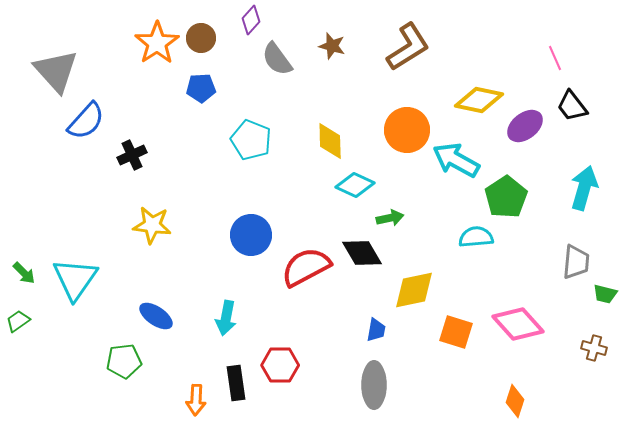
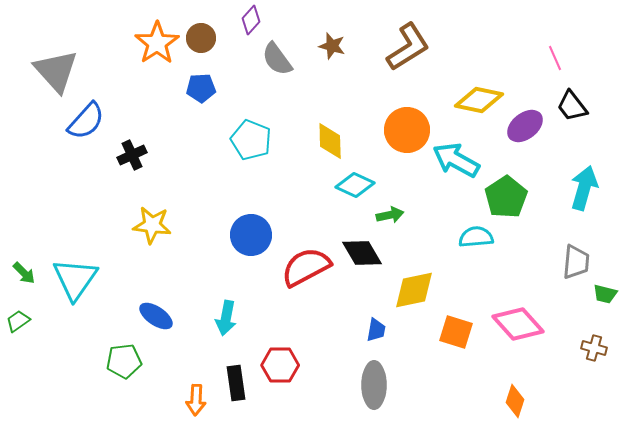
green arrow at (390, 218): moved 3 px up
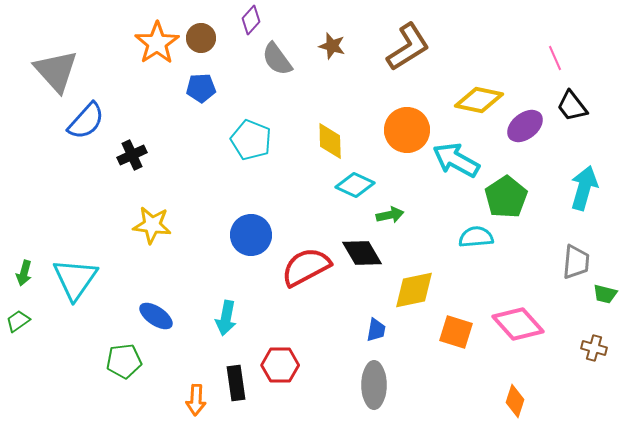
green arrow at (24, 273): rotated 60 degrees clockwise
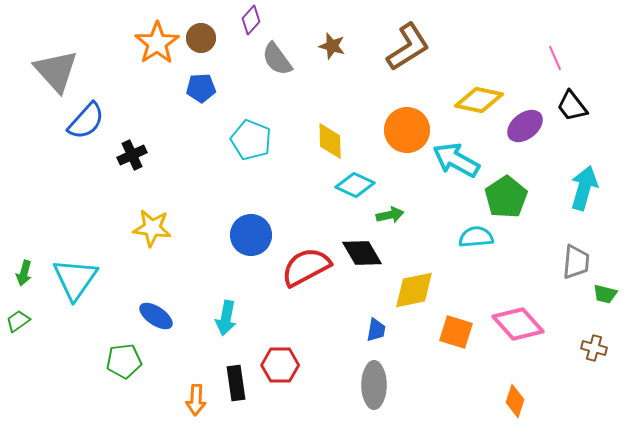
yellow star at (152, 225): moved 3 px down
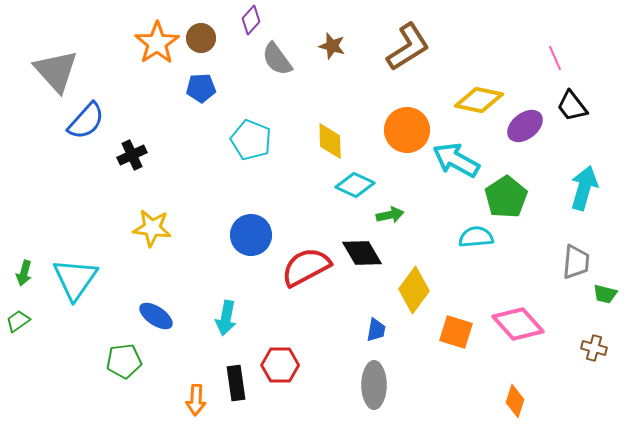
yellow diamond at (414, 290): rotated 42 degrees counterclockwise
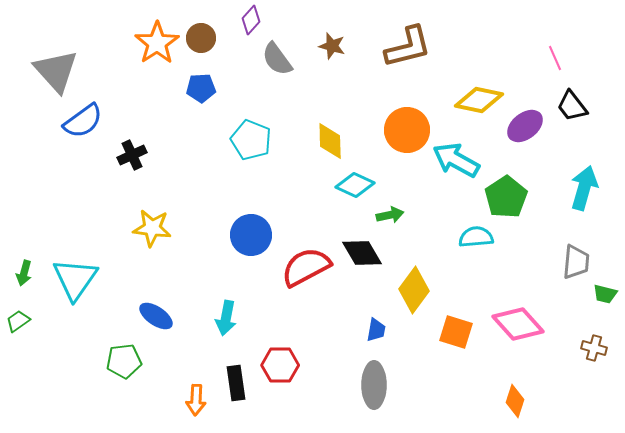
brown L-shape at (408, 47): rotated 18 degrees clockwise
blue semicircle at (86, 121): moved 3 px left; rotated 12 degrees clockwise
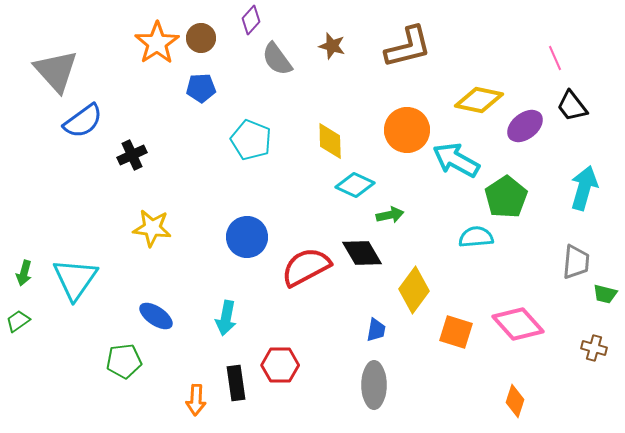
blue circle at (251, 235): moved 4 px left, 2 px down
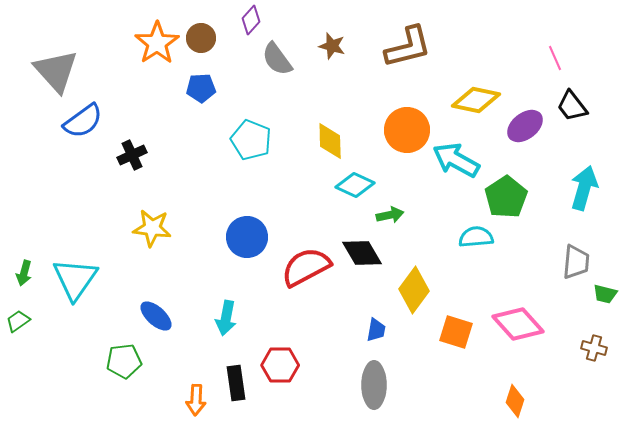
yellow diamond at (479, 100): moved 3 px left
blue ellipse at (156, 316): rotated 8 degrees clockwise
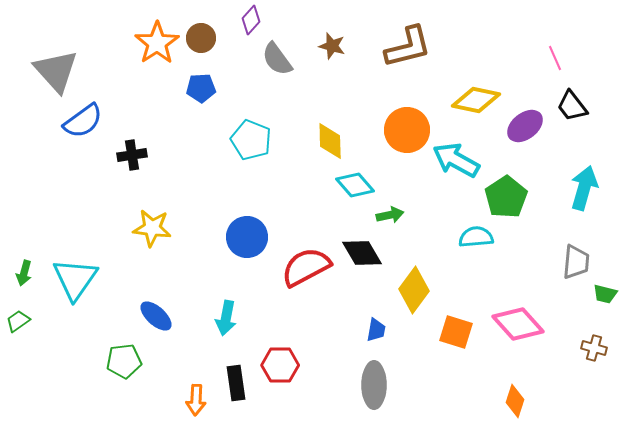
black cross at (132, 155): rotated 16 degrees clockwise
cyan diamond at (355, 185): rotated 24 degrees clockwise
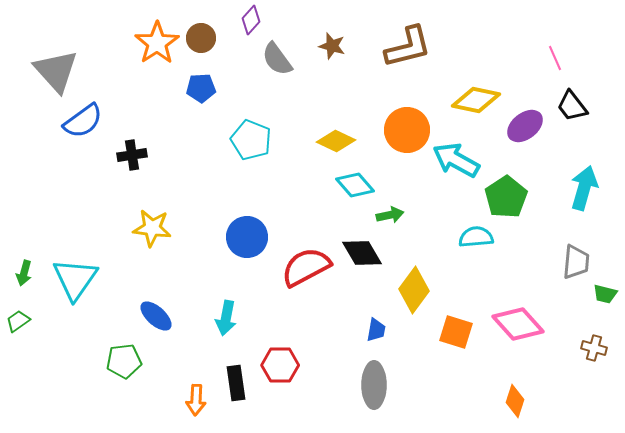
yellow diamond at (330, 141): moved 6 px right; rotated 63 degrees counterclockwise
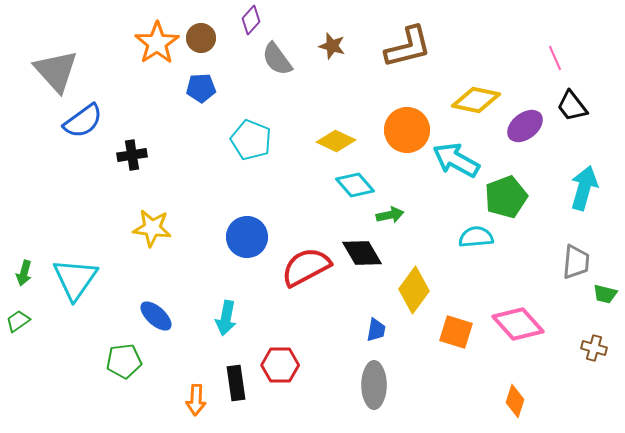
green pentagon at (506, 197): rotated 12 degrees clockwise
